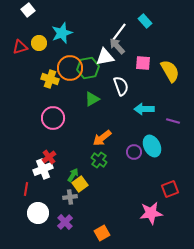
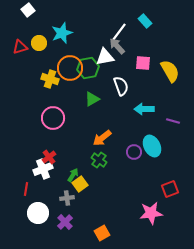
gray cross: moved 3 px left, 1 px down
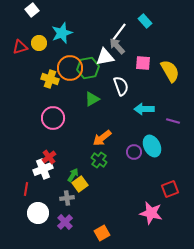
white square: moved 4 px right
pink star: rotated 20 degrees clockwise
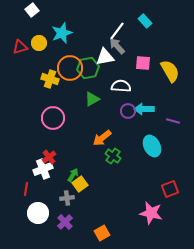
white line: moved 2 px left, 1 px up
white semicircle: rotated 66 degrees counterclockwise
purple circle: moved 6 px left, 41 px up
green cross: moved 14 px right, 4 px up
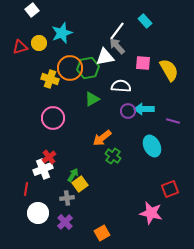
yellow semicircle: moved 1 px left, 1 px up
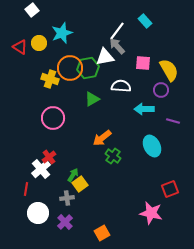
red triangle: rotated 49 degrees clockwise
purple circle: moved 33 px right, 21 px up
white cross: moved 2 px left; rotated 18 degrees counterclockwise
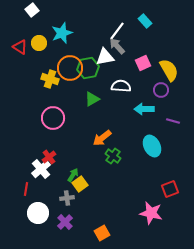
pink square: rotated 28 degrees counterclockwise
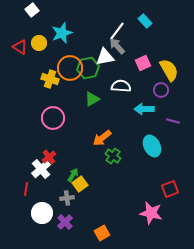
white circle: moved 4 px right
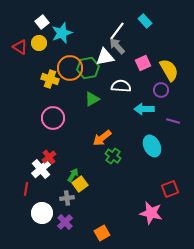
white square: moved 10 px right, 12 px down
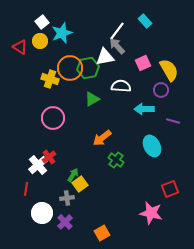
yellow circle: moved 1 px right, 2 px up
green cross: moved 3 px right, 4 px down
white cross: moved 3 px left, 4 px up
